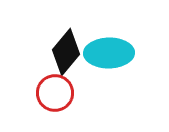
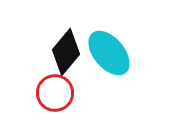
cyan ellipse: rotated 51 degrees clockwise
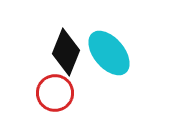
black diamond: rotated 18 degrees counterclockwise
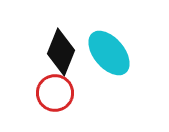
black diamond: moved 5 px left
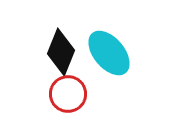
red circle: moved 13 px right, 1 px down
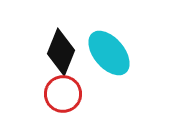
red circle: moved 5 px left
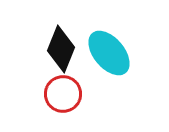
black diamond: moved 3 px up
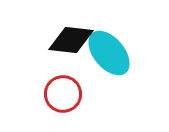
black diamond: moved 10 px right, 9 px up; rotated 75 degrees clockwise
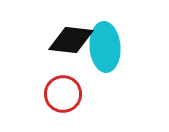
cyan ellipse: moved 4 px left, 6 px up; rotated 36 degrees clockwise
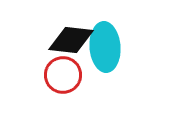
red circle: moved 19 px up
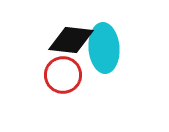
cyan ellipse: moved 1 px left, 1 px down
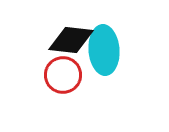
cyan ellipse: moved 2 px down
